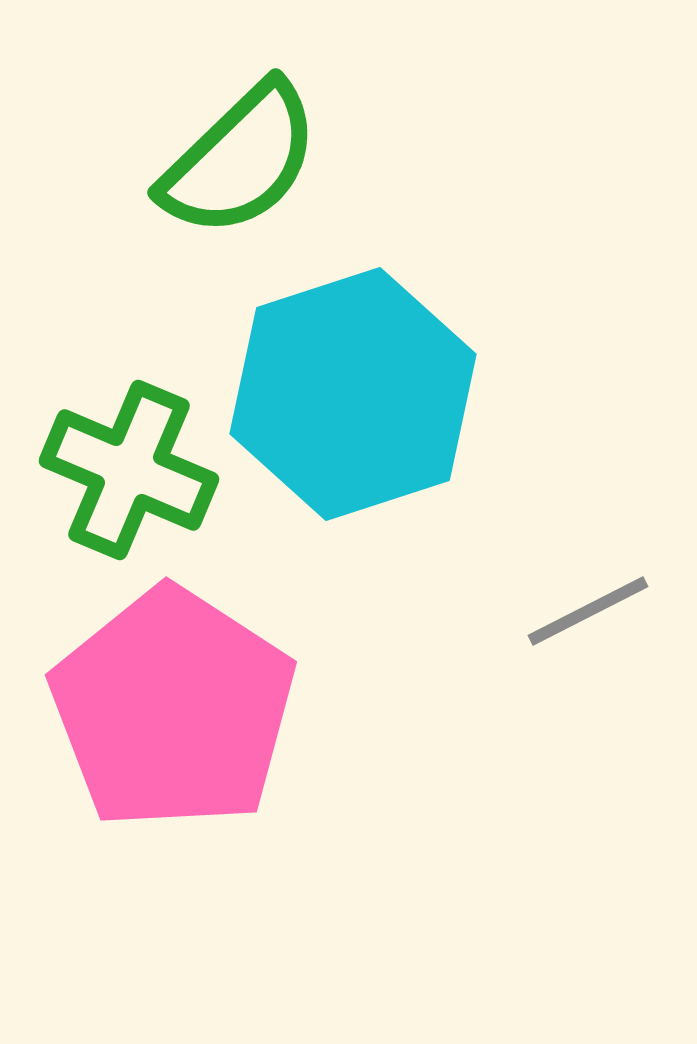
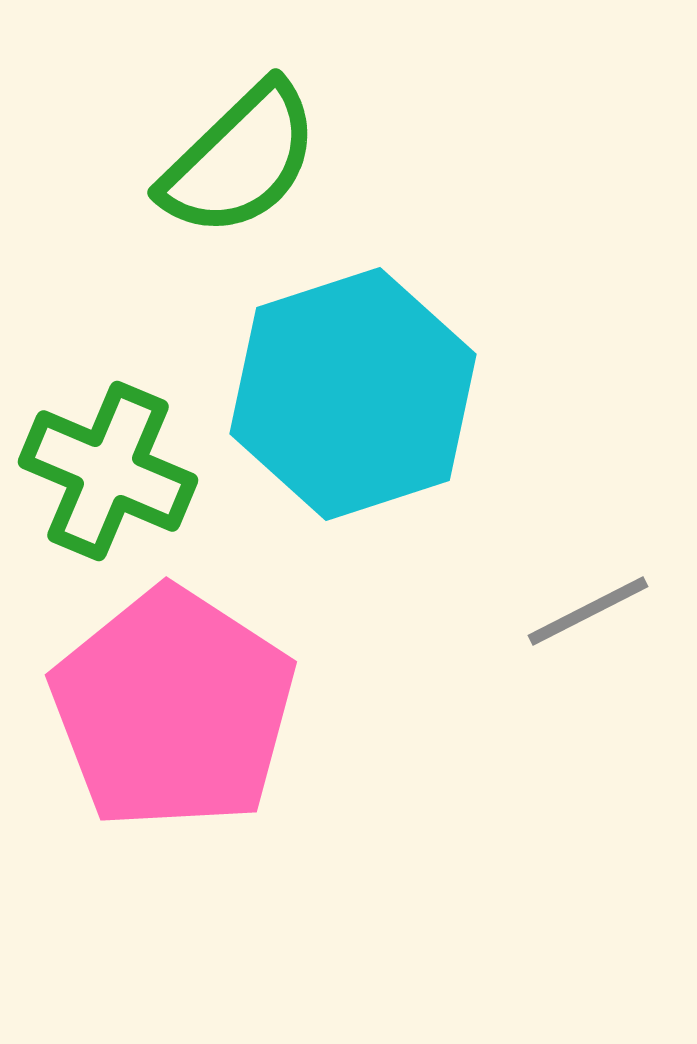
green cross: moved 21 px left, 1 px down
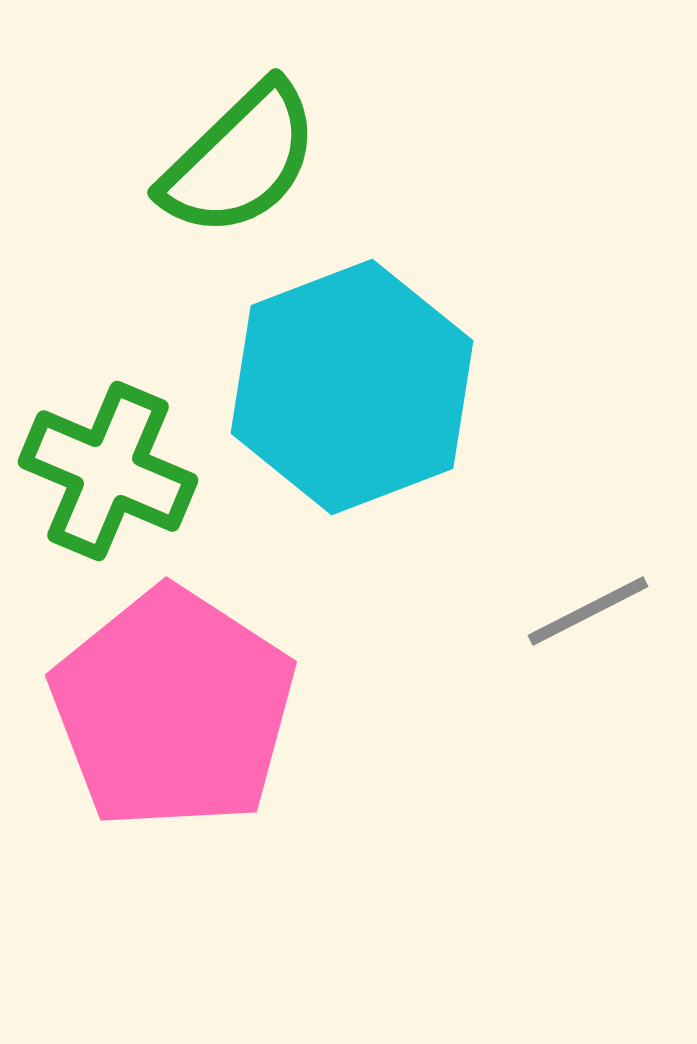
cyan hexagon: moved 1 px left, 7 px up; rotated 3 degrees counterclockwise
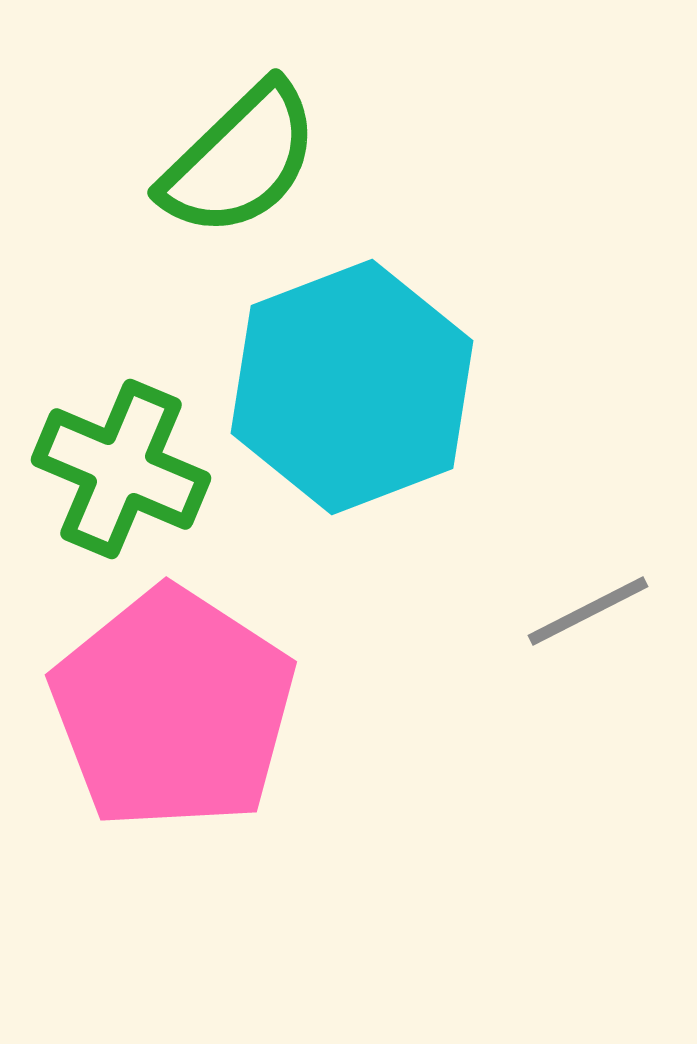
green cross: moved 13 px right, 2 px up
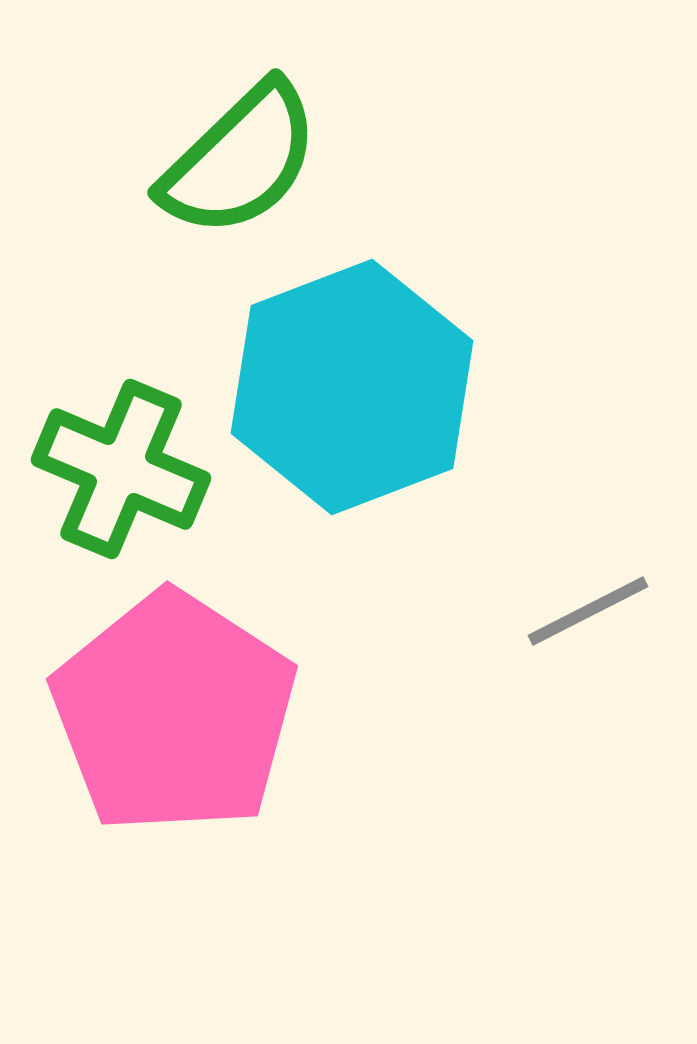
pink pentagon: moved 1 px right, 4 px down
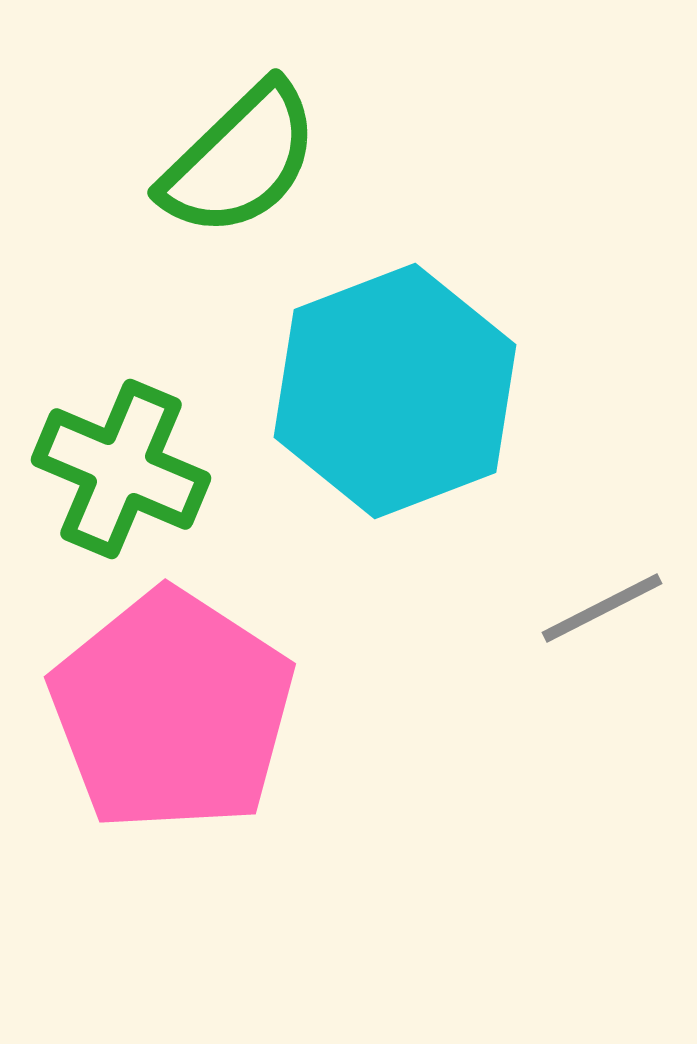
cyan hexagon: moved 43 px right, 4 px down
gray line: moved 14 px right, 3 px up
pink pentagon: moved 2 px left, 2 px up
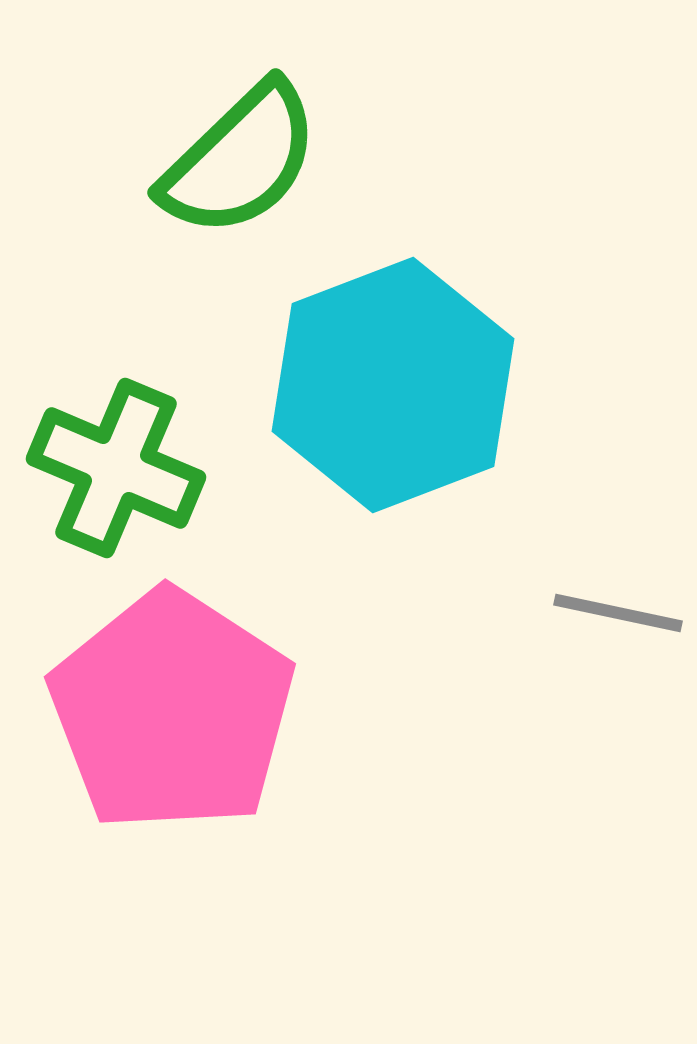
cyan hexagon: moved 2 px left, 6 px up
green cross: moved 5 px left, 1 px up
gray line: moved 16 px right, 5 px down; rotated 39 degrees clockwise
